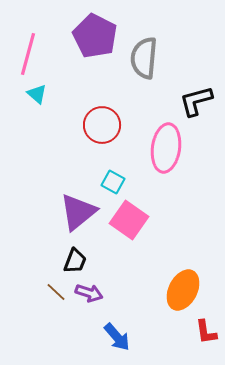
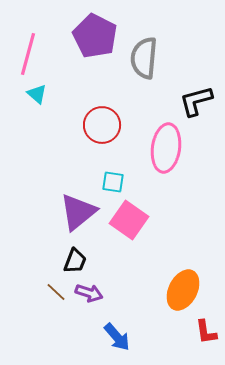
cyan square: rotated 20 degrees counterclockwise
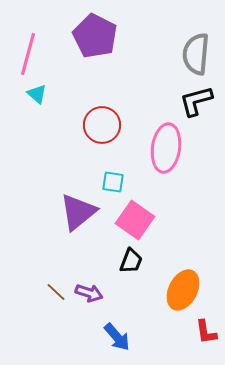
gray semicircle: moved 52 px right, 4 px up
pink square: moved 6 px right
black trapezoid: moved 56 px right
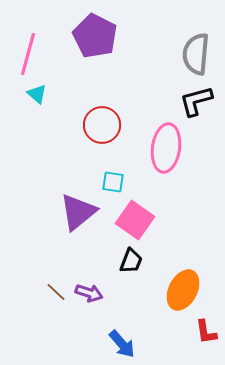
blue arrow: moved 5 px right, 7 px down
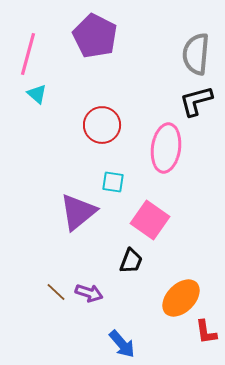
pink square: moved 15 px right
orange ellipse: moved 2 px left, 8 px down; rotated 18 degrees clockwise
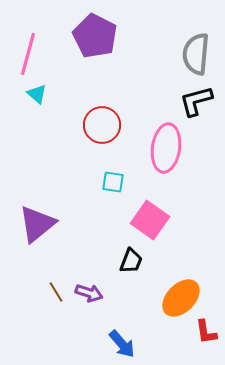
purple triangle: moved 41 px left, 12 px down
brown line: rotated 15 degrees clockwise
